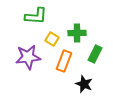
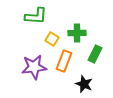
purple star: moved 6 px right, 10 px down
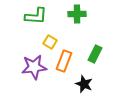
green cross: moved 19 px up
yellow square: moved 2 px left, 3 px down
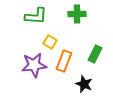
purple star: moved 2 px up
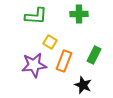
green cross: moved 2 px right
green rectangle: moved 1 px left, 1 px down
black star: moved 1 px left, 1 px down
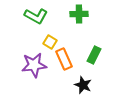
green L-shape: rotated 25 degrees clockwise
orange rectangle: moved 2 px up; rotated 45 degrees counterclockwise
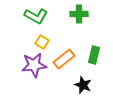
yellow square: moved 8 px left
green rectangle: rotated 12 degrees counterclockwise
orange rectangle: rotated 75 degrees clockwise
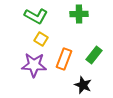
yellow square: moved 1 px left, 3 px up
green rectangle: rotated 24 degrees clockwise
orange rectangle: rotated 30 degrees counterclockwise
purple star: rotated 10 degrees clockwise
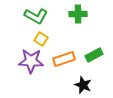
green cross: moved 1 px left
green rectangle: rotated 24 degrees clockwise
orange rectangle: rotated 50 degrees clockwise
purple star: moved 3 px left, 4 px up
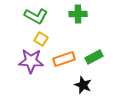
green rectangle: moved 2 px down
